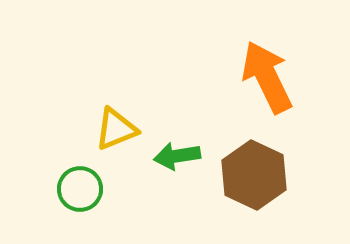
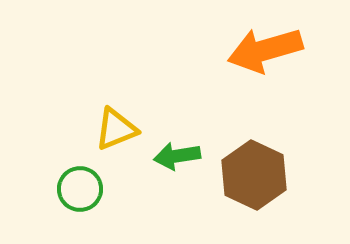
orange arrow: moved 2 px left, 27 px up; rotated 80 degrees counterclockwise
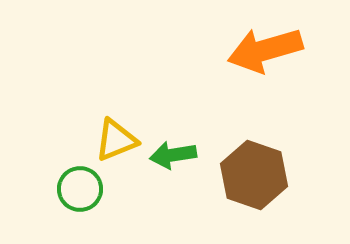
yellow triangle: moved 11 px down
green arrow: moved 4 px left, 1 px up
brown hexagon: rotated 6 degrees counterclockwise
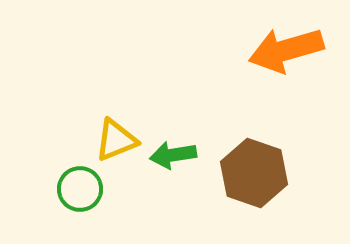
orange arrow: moved 21 px right
brown hexagon: moved 2 px up
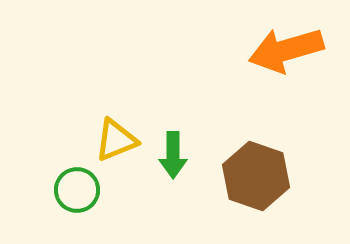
green arrow: rotated 81 degrees counterclockwise
brown hexagon: moved 2 px right, 3 px down
green circle: moved 3 px left, 1 px down
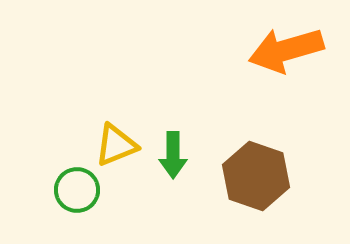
yellow triangle: moved 5 px down
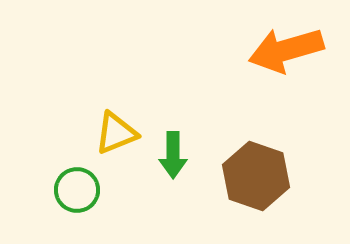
yellow triangle: moved 12 px up
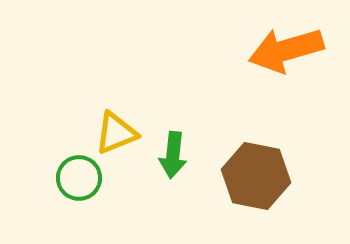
green arrow: rotated 6 degrees clockwise
brown hexagon: rotated 8 degrees counterclockwise
green circle: moved 2 px right, 12 px up
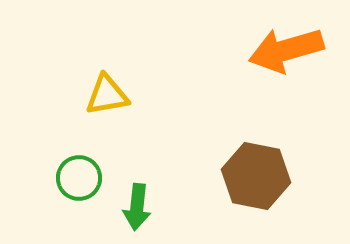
yellow triangle: moved 9 px left, 38 px up; rotated 12 degrees clockwise
green arrow: moved 36 px left, 52 px down
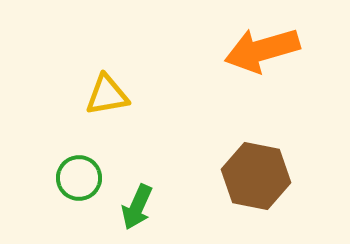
orange arrow: moved 24 px left
green arrow: rotated 18 degrees clockwise
